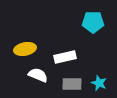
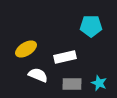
cyan pentagon: moved 2 px left, 4 px down
yellow ellipse: moved 1 px right; rotated 20 degrees counterclockwise
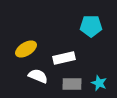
white rectangle: moved 1 px left, 1 px down
white semicircle: moved 1 px down
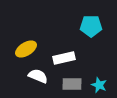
cyan star: moved 2 px down
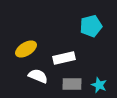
cyan pentagon: rotated 15 degrees counterclockwise
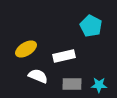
cyan pentagon: rotated 30 degrees counterclockwise
white rectangle: moved 2 px up
cyan star: rotated 21 degrees counterclockwise
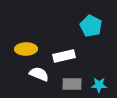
yellow ellipse: rotated 30 degrees clockwise
white semicircle: moved 1 px right, 2 px up
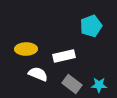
cyan pentagon: rotated 25 degrees clockwise
white semicircle: moved 1 px left
gray rectangle: rotated 36 degrees clockwise
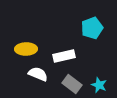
cyan pentagon: moved 1 px right, 2 px down
cyan star: rotated 21 degrees clockwise
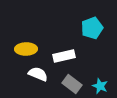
cyan star: moved 1 px right, 1 px down
